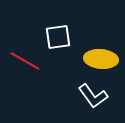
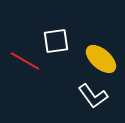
white square: moved 2 px left, 4 px down
yellow ellipse: rotated 36 degrees clockwise
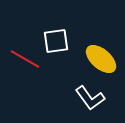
red line: moved 2 px up
white L-shape: moved 3 px left, 2 px down
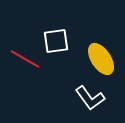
yellow ellipse: rotated 16 degrees clockwise
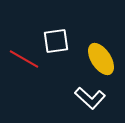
red line: moved 1 px left
white L-shape: rotated 12 degrees counterclockwise
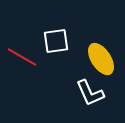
red line: moved 2 px left, 2 px up
white L-shape: moved 5 px up; rotated 24 degrees clockwise
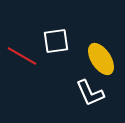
red line: moved 1 px up
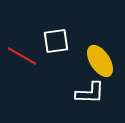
yellow ellipse: moved 1 px left, 2 px down
white L-shape: rotated 64 degrees counterclockwise
